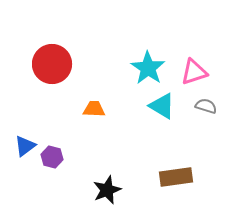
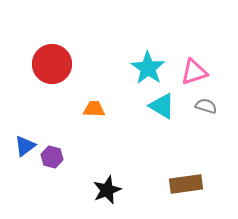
brown rectangle: moved 10 px right, 7 px down
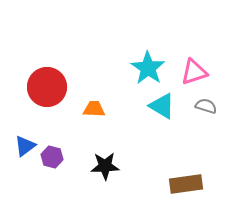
red circle: moved 5 px left, 23 px down
black star: moved 2 px left, 24 px up; rotated 20 degrees clockwise
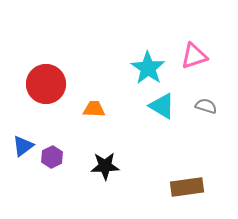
pink triangle: moved 16 px up
red circle: moved 1 px left, 3 px up
blue triangle: moved 2 px left
purple hexagon: rotated 20 degrees clockwise
brown rectangle: moved 1 px right, 3 px down
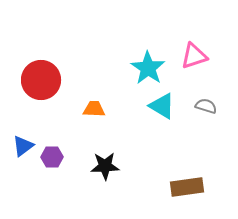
red circle: moved 5 px left, 4 px up
purple hexagon: rotated 25 degrees clockwise
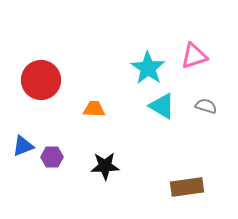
blue triangle: rotated 15 degrees clockwise
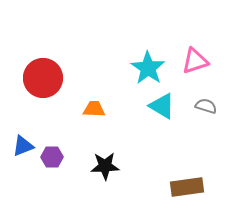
pink triangle: moved 1 px right, 5 px down
red circle: moved 2 px right, 2 px up
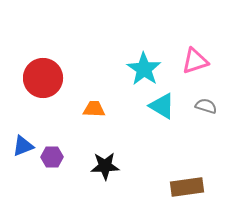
cyan star: moved 4 px left, 1 px down
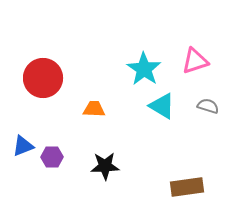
gray semicircle: moved 2 px right
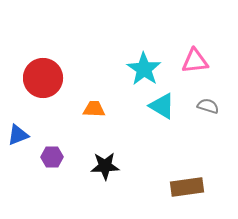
pink triangle: rotated 12 degrees clockwise
blue triangle: moved 5 px left, 11 px up
